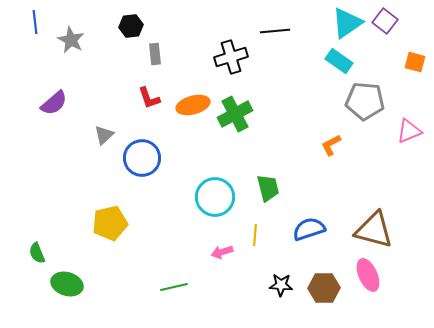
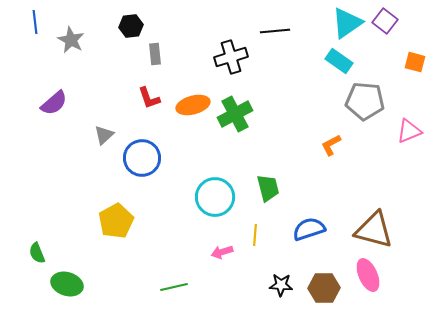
yellow pentagon: moved 6 px right, 2 px up; rotated 16 degrees counterclockwise
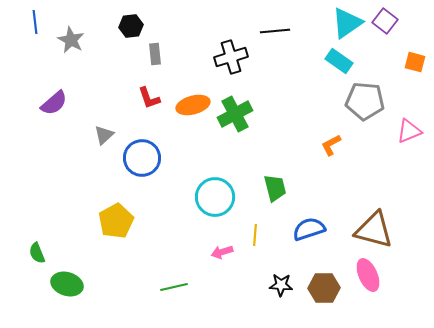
green trapezoid: moved 7 px right
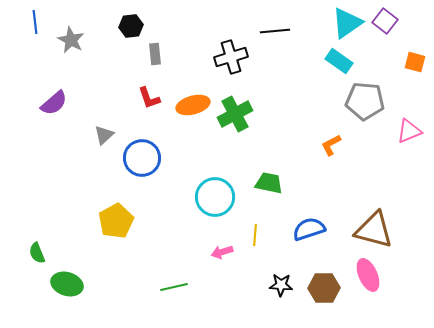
green trapezoid: moved 6 px left, 5 px up; rotated 64 degrees counterclockwise
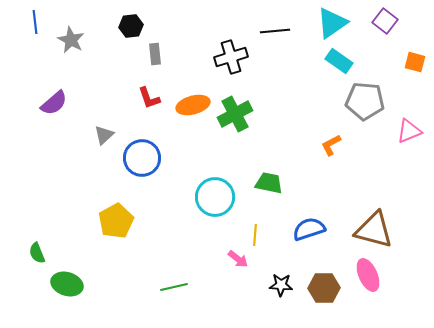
cyan triangle: moved 15 px left
pink arrow: moved 16 px right, 7 px down; rotated 125 degrees counterclockwise
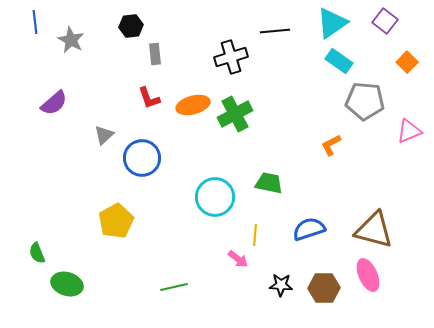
orange square: moved 8 px left; rotated 30 degrees clockwise
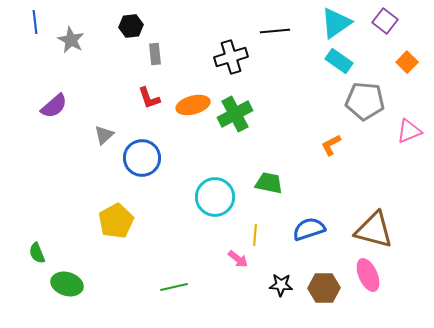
cyan triangle: moved 4 px right
purple semicircle: moved 3 px down
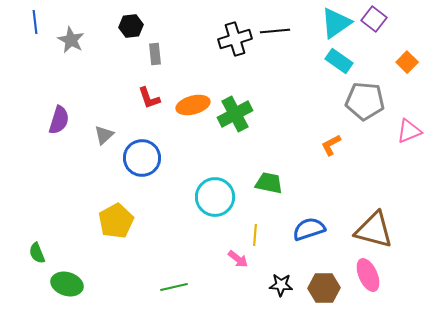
purple square: moved 11 px left, 2 px up
black cross: moved 4 px right, 18 px up
purple semicircle: moved 5 px right, 14 px down; rotated 32 degrees counterclockwise
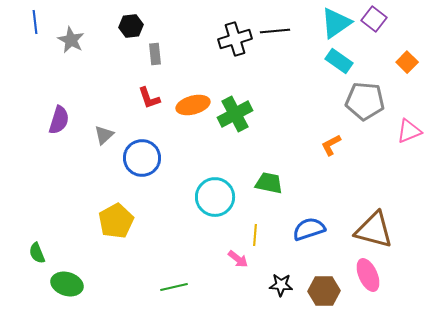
brown hexagon: moved 3 px down
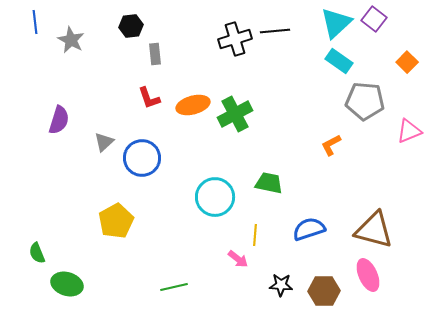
cyan triangle: rotated 8 degrees counterclockwise
gray triangle: moved 7 px down
